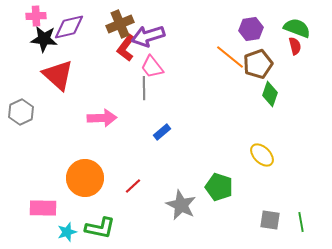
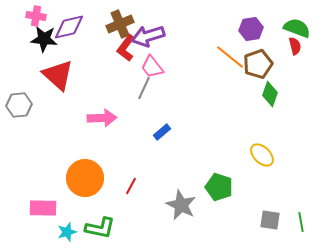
pink cross: rotated 12 degrees clockwise
gray line: rotated 25 degrees clockwise
gray hexagon: moved 2 px left, 7 px up; rotated 20 degrees clockwise
red line: moved 2 px left; rotated 18 degrees counterclockwise
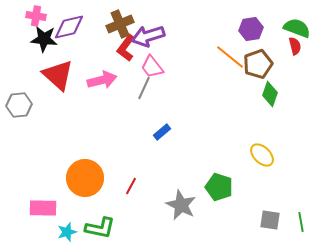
pink arrow: moved 38 px up; rotated 12 degrees counterclockwise
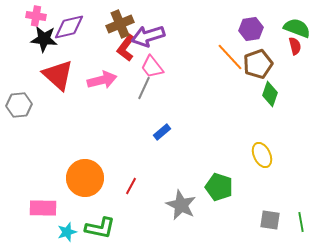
orange line: rotated 8 degrees clockwise
yellow ellipse: rotated 20 degrees clockwise
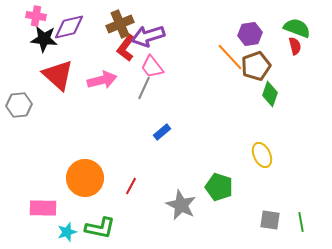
purple hexagon: moved 1 px left, 5 px down
brown pentagon: moved 2 px left, 2 px down
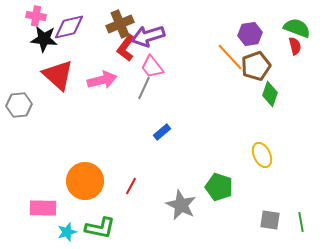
orange circle: moved 3 px down
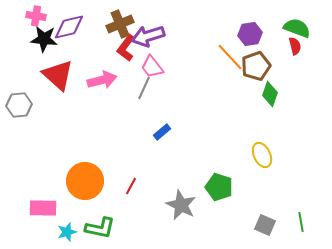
gray square: moved 5 px left, 5 px down; rotated 15 degrees clockwise
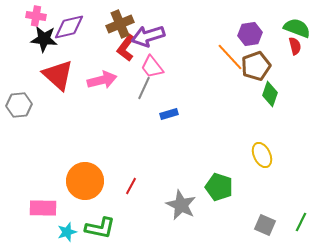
blue rectangle: moved 7 px right, 18 px up; rotated 24 degrees clockwise
green line: rotated 36 degrees clockwise
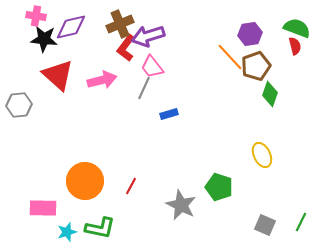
purple diamond: moved 2 px right
